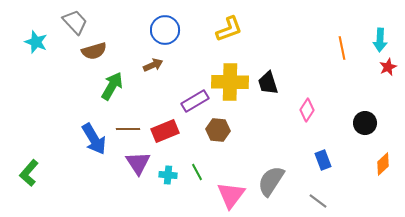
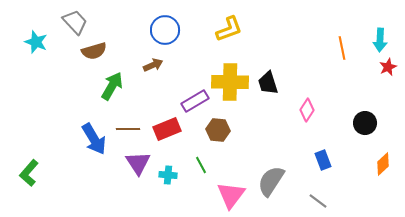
red rectangle: moved 2 px right, 2 px up
green line: moved 4 px right, 7 px up
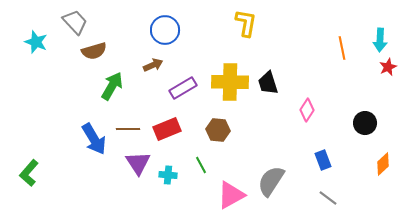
yellow L-shape: moved 17 px right, 6 px up; rotated 60 degrees counterclockwise
purple rectangle: moved 12 px left, 13 px up
pink triangle: rotated 24 degrees clockwise
gray line: moved 10 px right, 3 px up
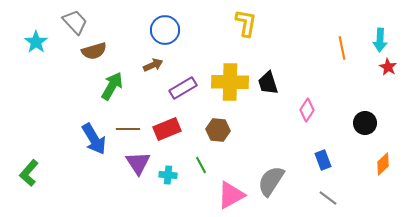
cyan star: rotated 15 degrees clockwise
red star: rotated 18 degrees counterclockwise
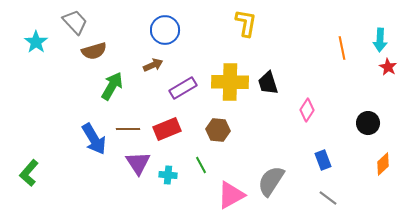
black circle: moved 3 px right
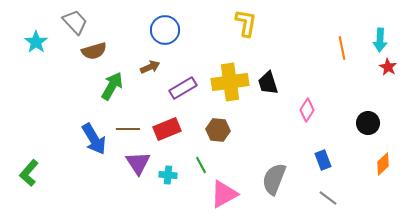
brown arrow: moved 3 px left, 2 px down
yellow cross: rotated 9 degrees counterclockwise
gray semicircle: moved 3 px right, 2 px up; rotated 12 degrees counterclockwise
pink triangle: moved 7 px left, 1 px up
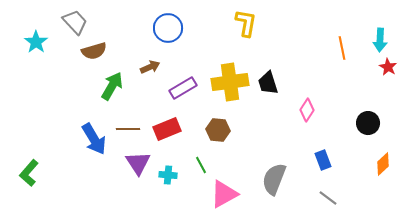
blue circle: moved 3 px right, 2 px up
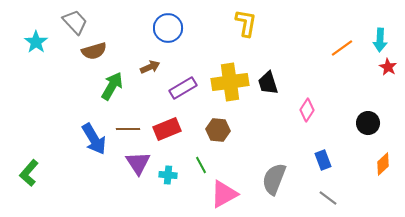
orange line: rotated 65 degrees clockwise
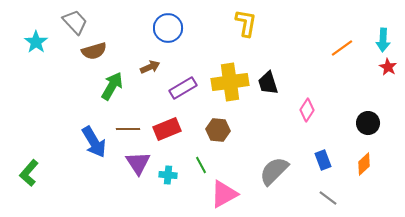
cyan arrow: moved 3 px right
blue arrow: moved 3 px down
orange diamond: moved 19 px left
gray semicircle: moved 8 px up; rotated 24 degrees clockwise
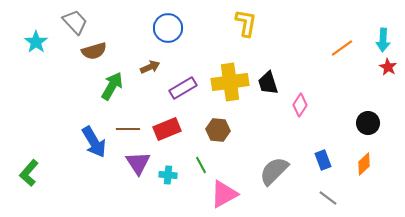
pink diamond: moved 7 px left, 5 px up
